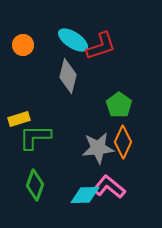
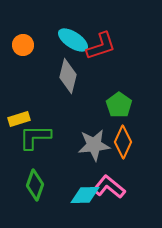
gray star: moved 4 px left, 3 px up
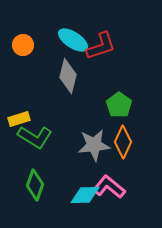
green L-shape: rotated 148 degrees counterclockwise
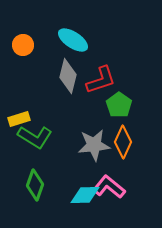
red L-shape: moved 34 px down
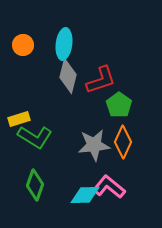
cyan ellipse: moved 9 px left, 4 px down; rotated 64 degrees clockwise
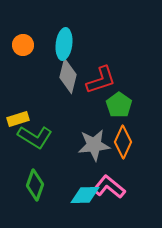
yellow rectangle: moved 1 px left
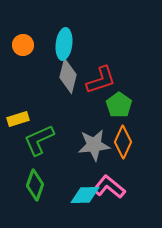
green L-shape: moved 4 px right, 3 px down; rotated 124 degrees clockwise
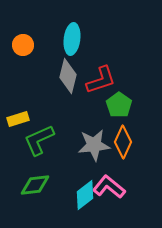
cyan ellipse: moved 8 px right, 5 px up
green diamond: rotated 64 degrees clockwise
cyan diamond: rotated 36 degrees counterclockwise
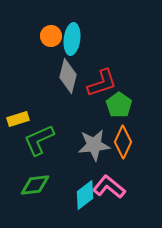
orange circle: moved 28 px right, 9 px up
red L-shape: moved 1 px right, 3 px down
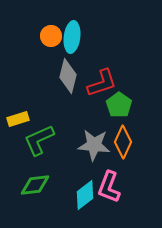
cyan ellipse: moved 2 px up
gray star: rotated 12 degrees clockwise
pink L-shape: rotated 108 degrees counterclockwise
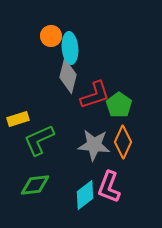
cyan ellipse: moved 2 px left, 11 px down; rotated 12 degrees counterclockwise
red L-shape: moved 7 px left, 12 px down
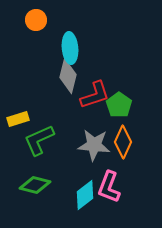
orange circle: moved 15 px left, 16 px up
green diamond: rotated 20 degrees clockwise
